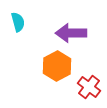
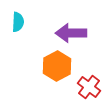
cyan semicircle: rotated 18 degrees clockwise
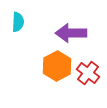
red cross: moved 1 px left, 14 px up
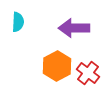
purple arrow: moved 3 px right, 5 px up
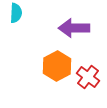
cyan semicircle: moved 2 px left, 9 px up
red cross: moved 4 px down
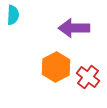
cyan semicircle: moved 3 px left, 2 px down
orange hexagon: moved 1 px left, 1 px down
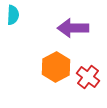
purple arrow: moved 1 px left
